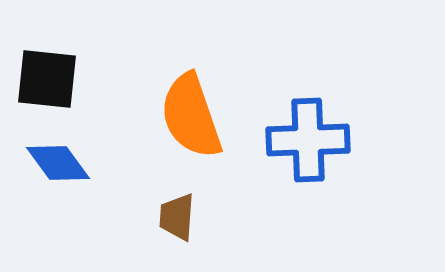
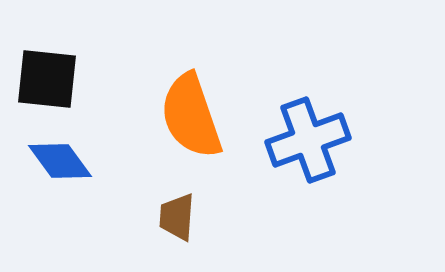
blue cross: rotated 18 degrees counterclockwise
blue diamond: moved 2 px right, 2 px up
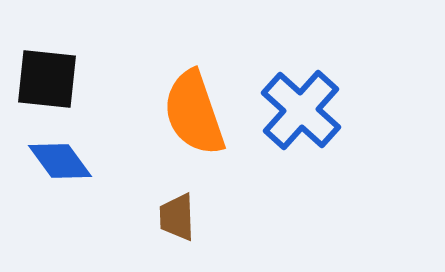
orange semicircle: moved 3 px right, 3 px up
blue cross: moved 7 px left, 30 px up; rotated 28 degrees counterclockwise
brown trapezoid: rotated 6 degrees counterclockwise
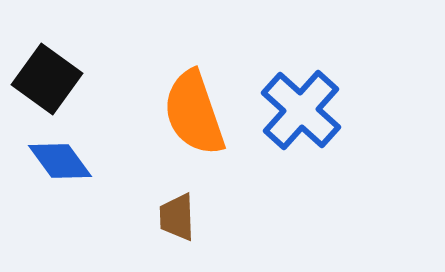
black square: rotated 30 degrees clockwise
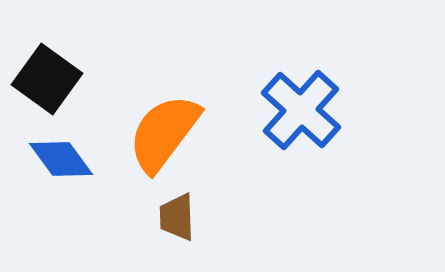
orange semicircle: moved 30 px left, 20 px down; rotated 56 degrees clockwise
blue diamond: moved 1 px right, 2 px up
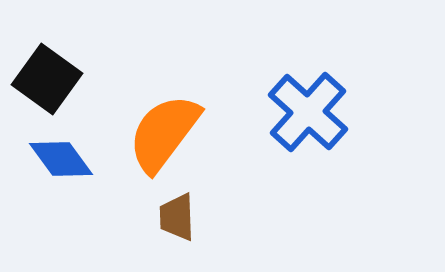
blue cross: moved 7 px right, 2 px down
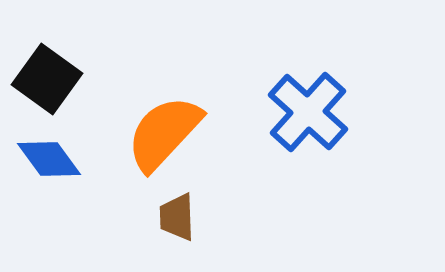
orange semicircle: rotated 6 degrees clockwise
blue diamond: moved 12 px left
